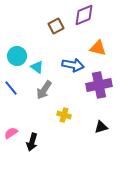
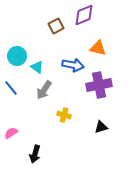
black arrow: moved 3 px right, 12 px down
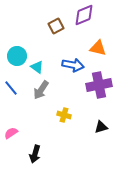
gray arrow: moved 3 px left
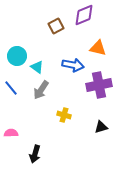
pink semicircle: rotated 32 degrees clockwise
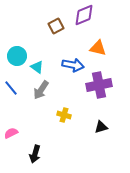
pink semicircle: rotated 24 degrees counterclockwise
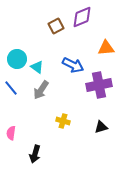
purple diamond: moved 2 px left, 2 px down
orange triangle: moved 8 px right; rotated 18 degrees counterclockwise
cyan circle: moved 3 px down
blue arrow: rotated 15 degrees clockwise
yellow cross: moved 1 px left, 6 px down
pink semicircle: rotated 56 degrees counterclockwise
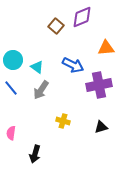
brown square: rotated 21 degrees counterclockwise
cyan circle: moved 4 px left, 1 px down
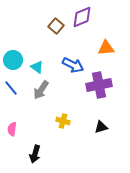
pink semicircle: moved 1 px right, 4 px up
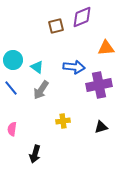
brown square: rotated 35 degrees clockwise
blue arrow: moved 1 px right, 2 px down; rotated 20 degrees counterclockwise
yellow cross: rotated 24 degrees counterclockwise
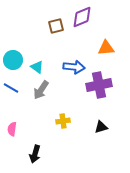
blue line: rotated 21 degrees counterclockwise
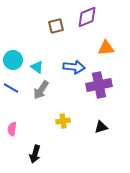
purple diamond: moved 5 px right
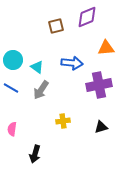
blue arrow: moved 2 px left, 4 px up
